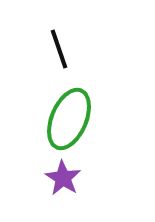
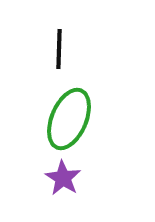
black line: rotated 21 degrees clockwise
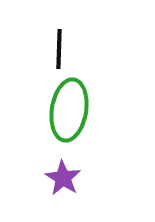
green ellipse: moved 9 px up; rotated 14 degrees counterclockwise
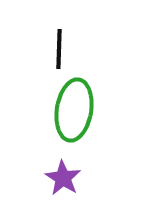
green ellipse: moved 5 px right
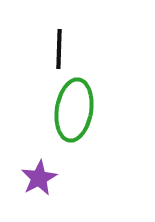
purple star: moved 24 px left; rotated 12 degrees clockwise
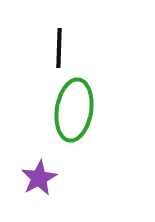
black line: moved 1 px up
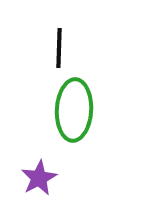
green ellipse: rotated 6 degrees counterclockwise
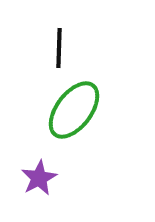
green ellipse: rotated 34 degrees clockwise
